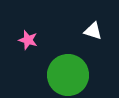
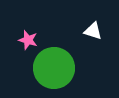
green circle: moved 14 px left, 7 px up
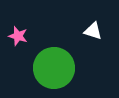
pink star: moved 10 px left, 4 px up
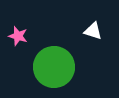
green circle: moved 1 px up
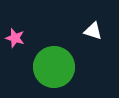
pink star: moved 3 px left, 2 px down
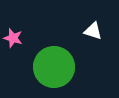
pink star: moved 2 px left
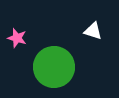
pink star: moved 4 px right
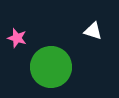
green circle: moved 3 px left
